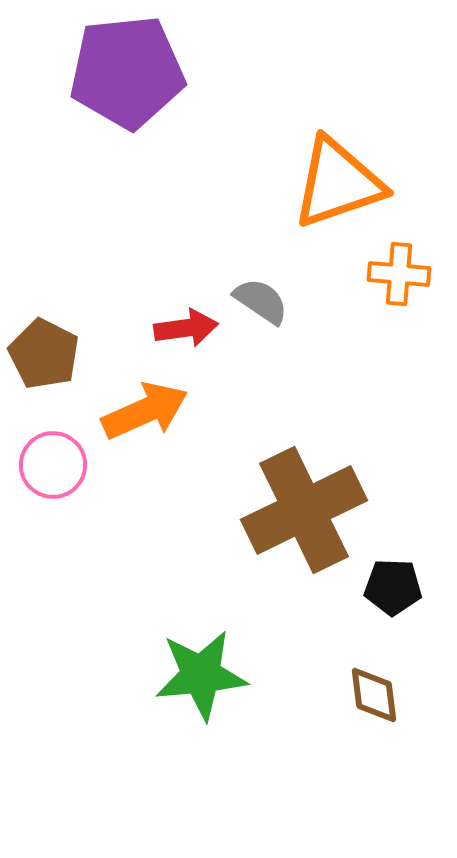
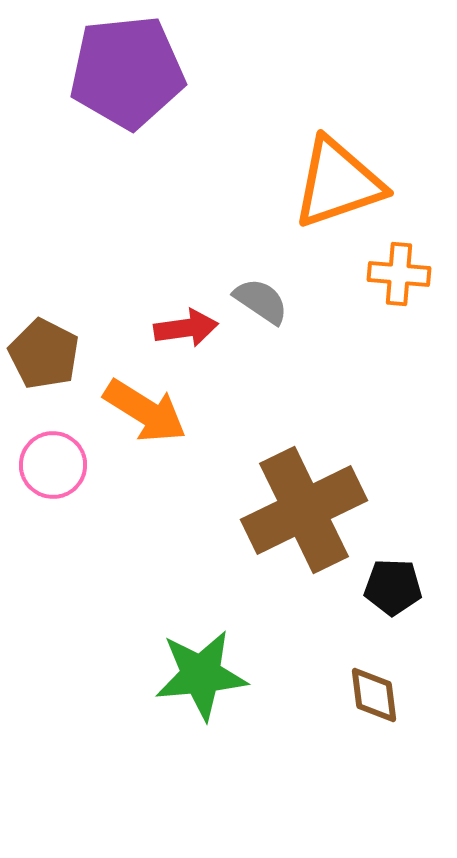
orange arrow: rotated 56 degrees clockwise
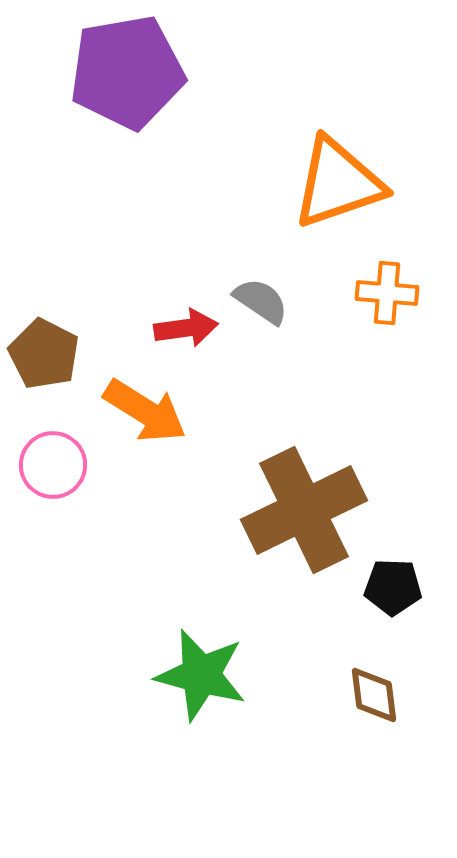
purple pentagon: rotated 4 degrees counterclockwise
orange cross: moved 12 px left, 19 px down
green star: rotated 20 degrees clockwise
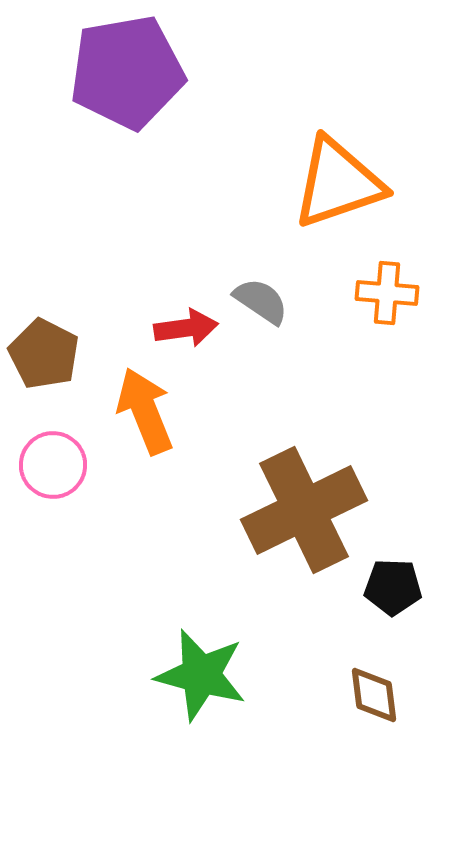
orange arrow: rotated 144 degrees counterclockwise
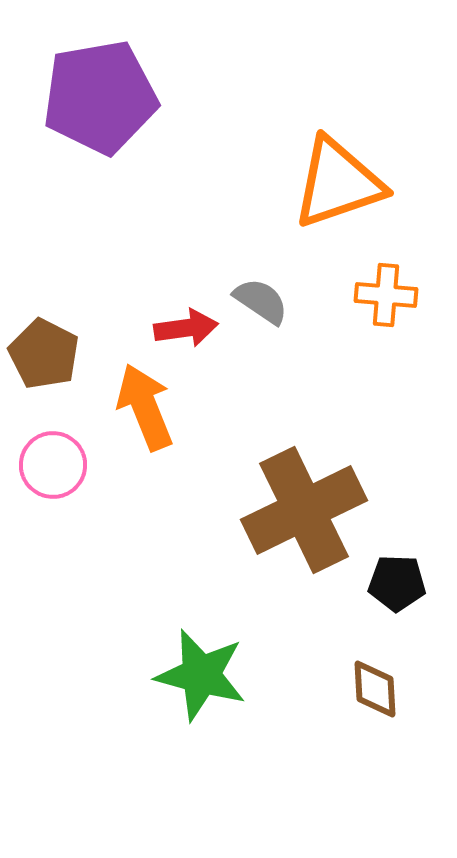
purple pentagon: moved 27 px left, 25 px down
orange cross: moved 1 px left, 2 px down
orange arrow: moved 4 px up
black pentagon: moved 4 px right, 4 px up
brown diamond: moved 1 px right, 6 px up; rotated 4 degrees clockwise
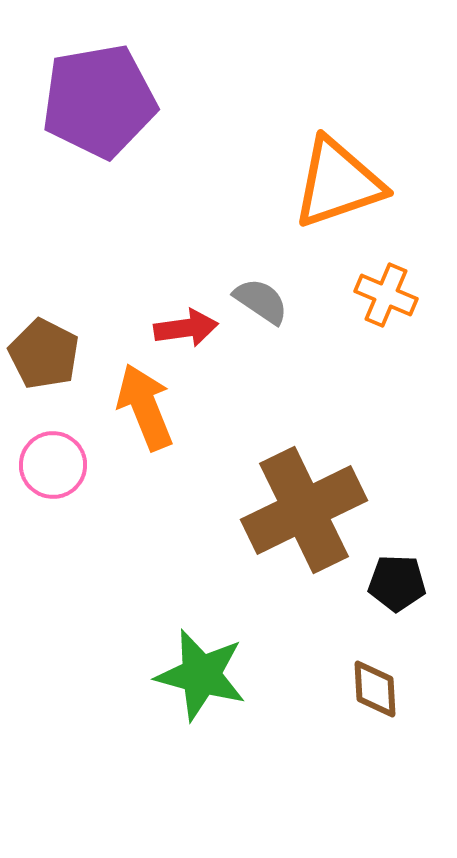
purple pentagon: moved 1 px left, 4 px down
orange cross: rotated 18 degrees clockwise
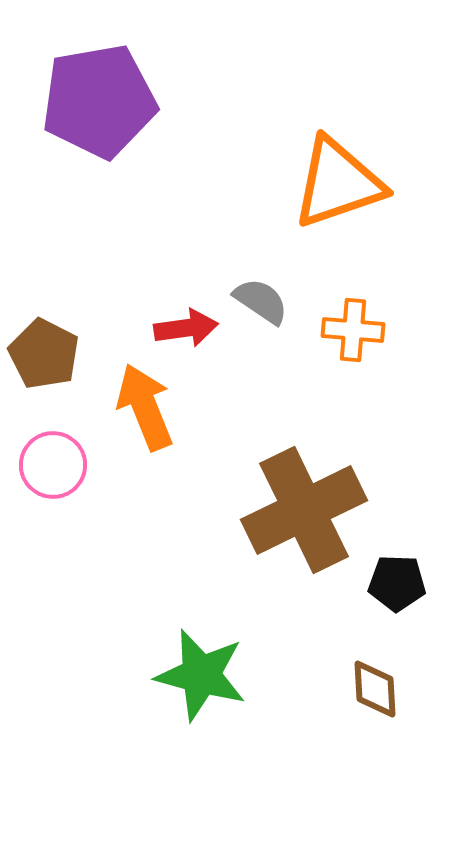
orange cross: moved 33 px left, 35 px down; rotated 18 degrees counterclockwise
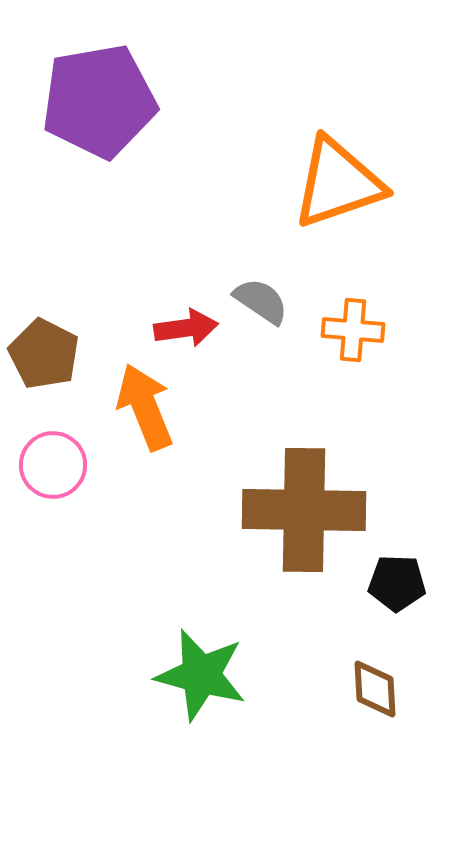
brown cross: rotated 27 degrees clockwise
